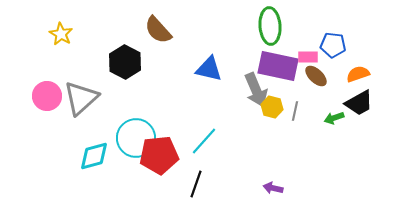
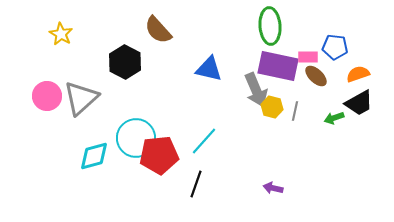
blue pentagon: moved 2 px right, 2 px down
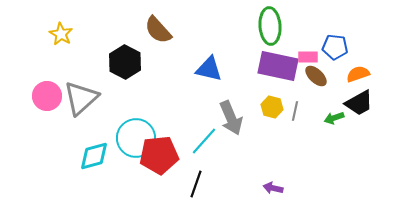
gray arrow: moved 25 px left, 28 px down
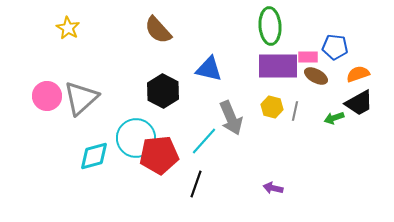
yellow star: moved 7 px right, 6 px up
black hexagon: moved 38 px right, 29 px down
purple rectangle: rotated 12 degrees counterclockwise
brown ellipse: rotated 15 degrees counterclockwise
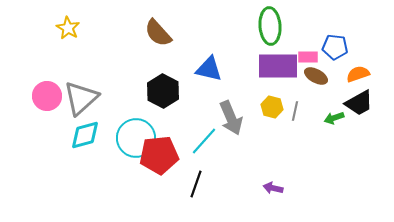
brown semicircle: moved 3 px down
cyan diamond: moved 9 px left, 21 px up
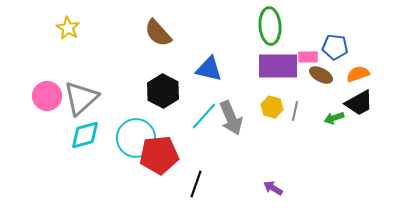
brown ellipse: moved 5 px right, 1 px up
cyan line: moved 25 px up
purple arrow: rotated 18 degrees clockwise
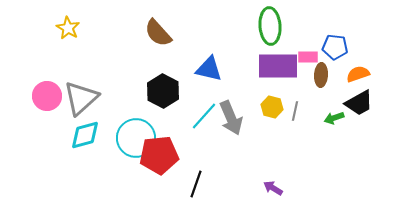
brown ellipse: rotated 65 degrees clockwise
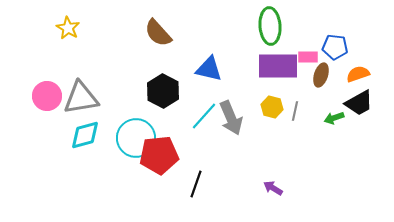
brown ellipse: rotated 15 degrees clockwise
gray triangle: rotated 33 degrees clockwise
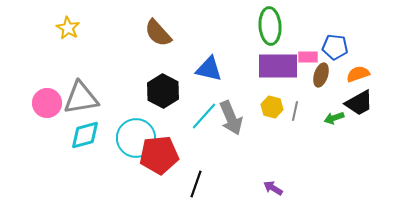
pink circle: moved 7 px down
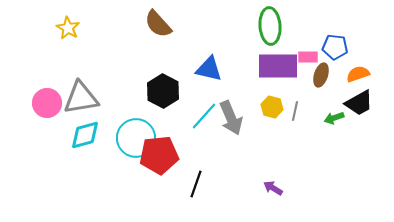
brown semicircle: moved 9 px up
